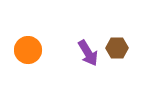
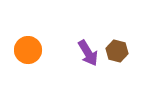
brown hexagon: moved 3 px down; rotated 15 degrees clockwise
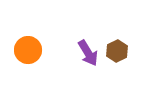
brown hexagon: rotated 20 degrees clockwise
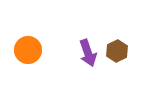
purple arrow: rotated 12 degrees clockwise
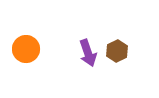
orange circle: moved 2 px left, 1 px up
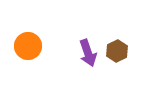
orange circle: moved 2 px right, 3 px up
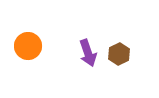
brown hexagon: moved 2 px right, 3 px down
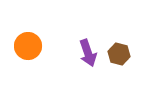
brown hexagon: rotated 20 degrees counterclockwise
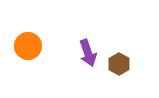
brown hexagon: moved 10 px down; rotated 15 degrees clockwise
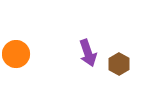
orange circle: moved 12 px left, 8 px down
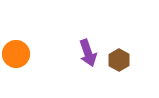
brown hexagon: moved 4 px up
